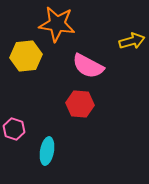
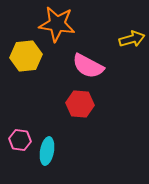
yellow arrow: moved 2 px up
pink hexagon: moved 6 px right, 11 px down; rotated 10 degrees counterclockwise
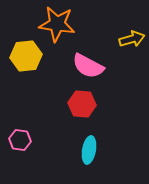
red hexagon: moved 2 px right
cyan ellipse: moved 42 px right, 1 px up
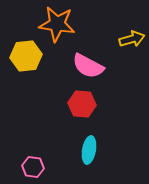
pink hexagon: moved 13 px right, 27 px down
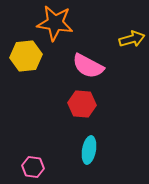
orange star: moved 2 px left, 1 px up
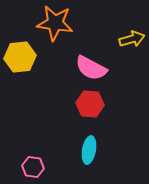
yellow hexagon: moved 6 px left, 1 px down
pink semicircle: moved 3 px right, 2 px down
red hexagon: moved 8 px right
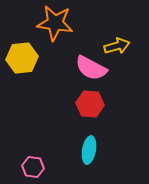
yellow arrow: moved 15 px left, 7 px down
yellow hexagon: moved 2 px right, 1 px down
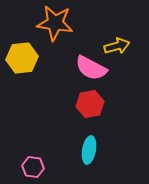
red hexagon: rotated 16 degrees counterclockwise
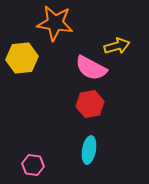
pink hexagon: moved 2 px up
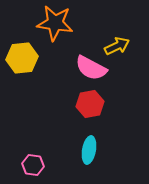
yellow arrow: rotated 10 degrees counterclockwise
